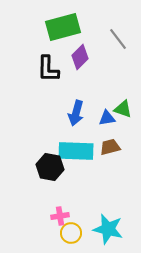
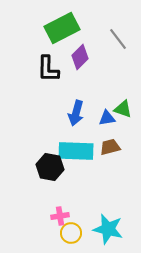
green rectangle: moved 1 px left, 1 px down; rotated 12 degrees counterclockwise
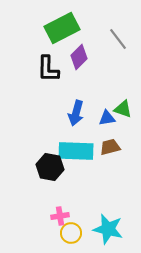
purple diamond: moved 1 px left
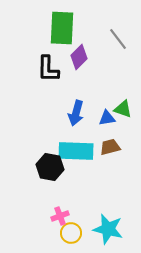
green rectangle: rotated 60 degrees counterclockwise
pink cross: rotated 12 degrees counterclockwise
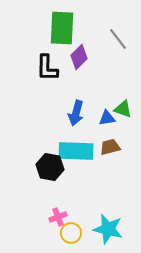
black L-shape: moved 1 px left, 1 px up
pink cross: moved 2 px left, 1 px down
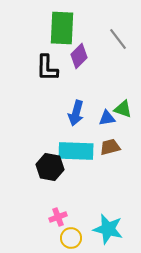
purple diamond: moved 1 px up
yellow circle: moved 5 px down
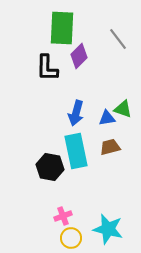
cyan rectangle: rotated 76 degrees clockwise
pink cross: moved 5 px right, 1 px up
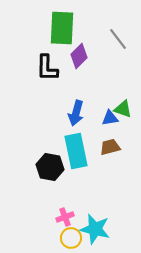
blue triangle: moved 3 px right
pink cross: moved 2 px right, 1 px down
cyan star: moved 13 px left
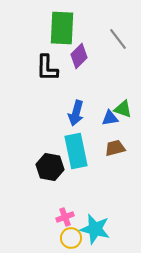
brown trapezoid: moved 5 px right, 1 px down
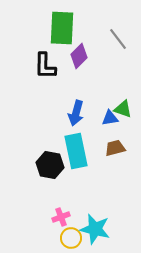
black L-shape: moved 2 px left, 2 px up
black hexagon: moved 2 px up
pink cross: moved 4 px left
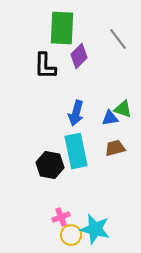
yellow circle: moved 3 px up
